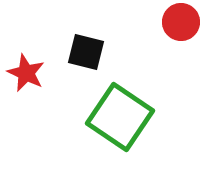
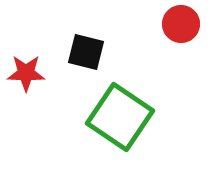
red circle: moved 2 px down
red star: rotated 24 degrees counterclockwise
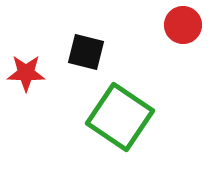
red circle: moved 2 px right, 1 px down
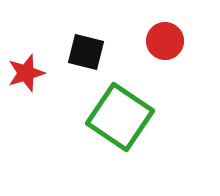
red circle: moved 18 px left, 16 px down
red star: rotated 18 degrees counterclockwise
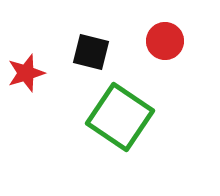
black square: moved 5 px right
